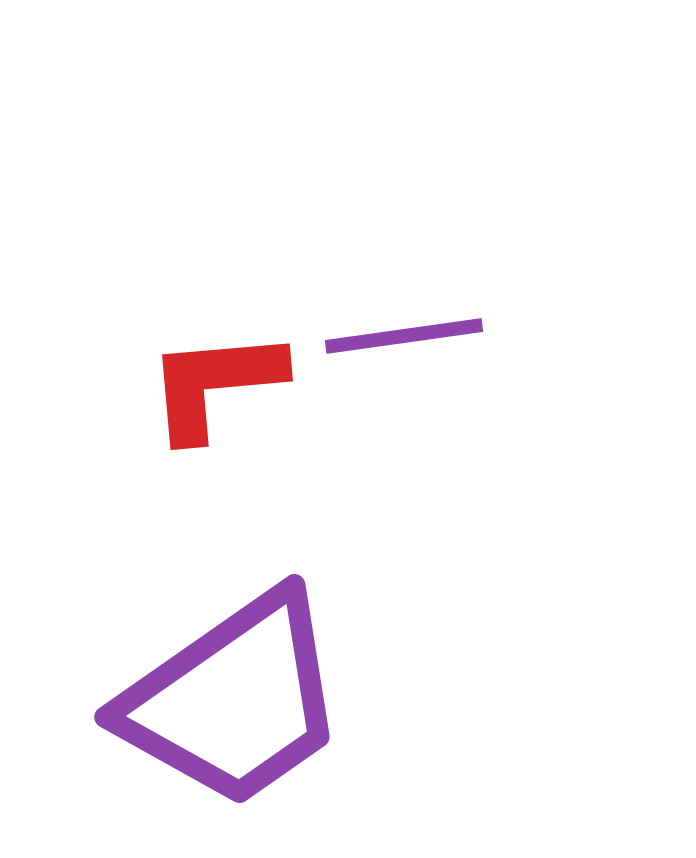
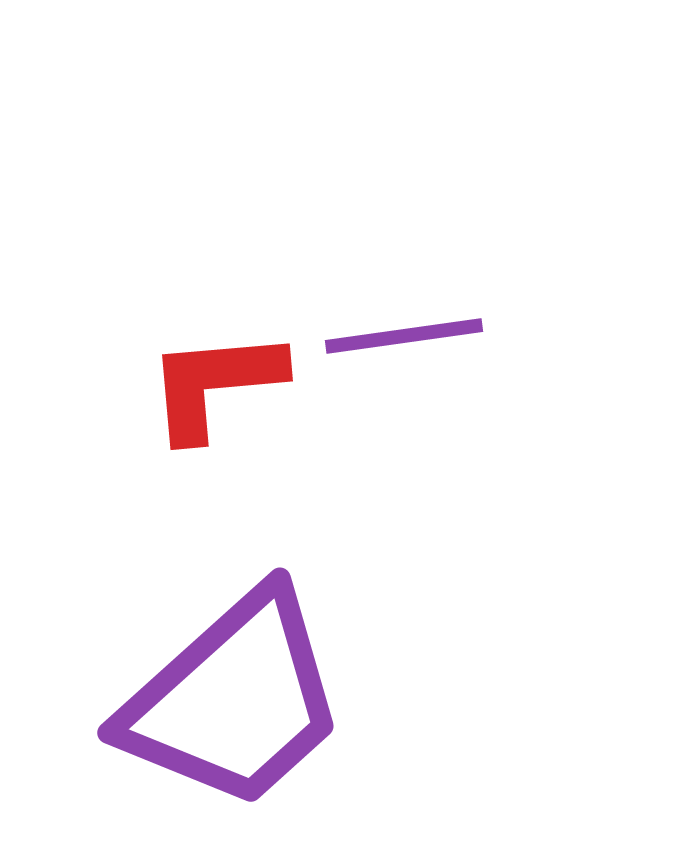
purple trapezoid: rotated 7 degrees counterclockwise
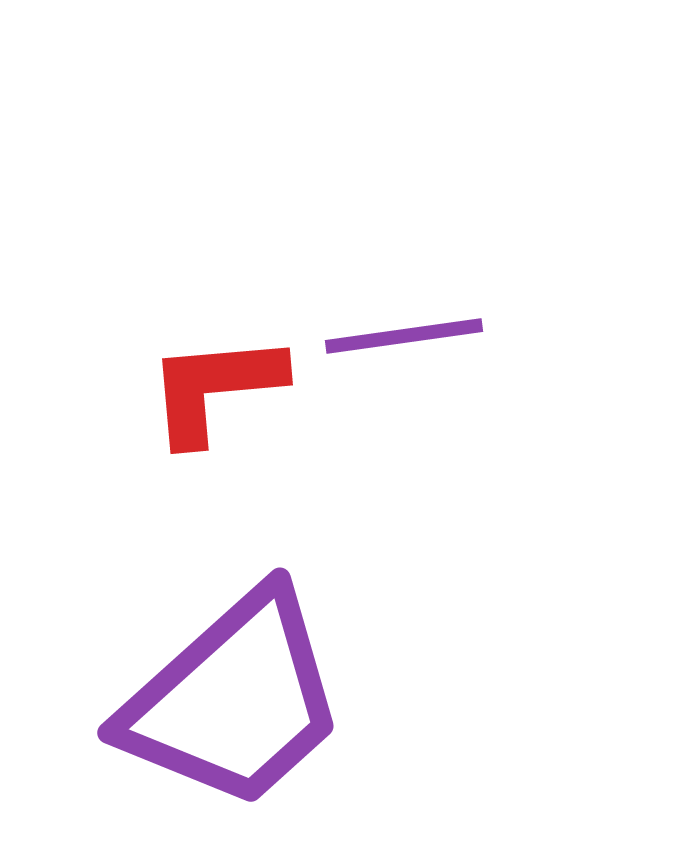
red L-shape: moved 4 px down
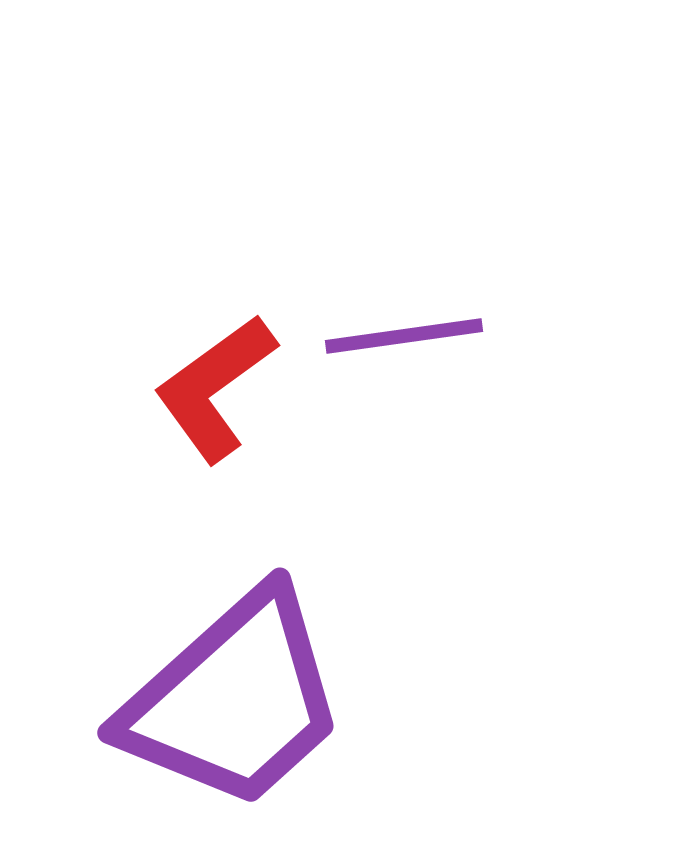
red L-shape: rotated 31 degrees counterclockwise
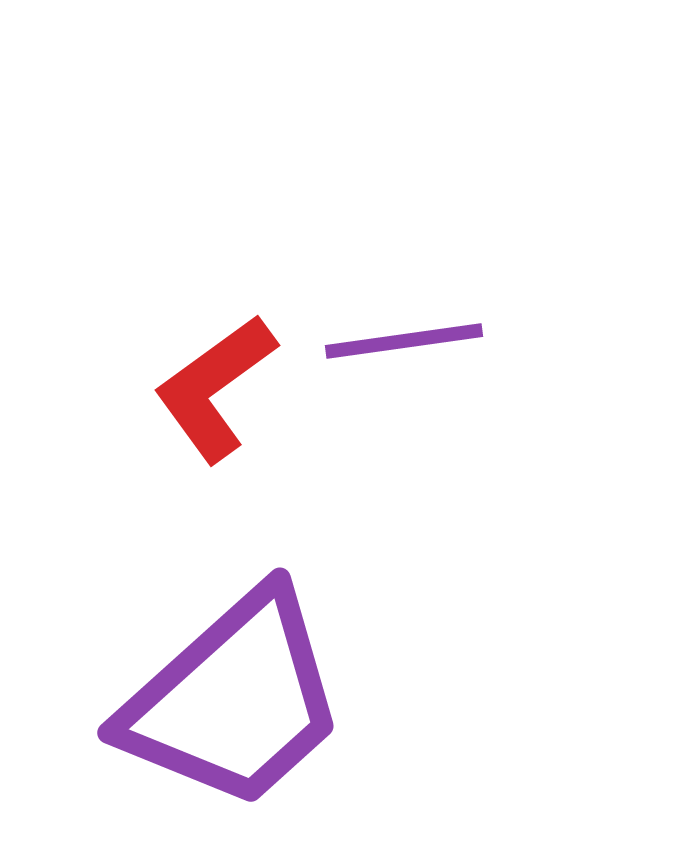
purple line: moved 5 px down
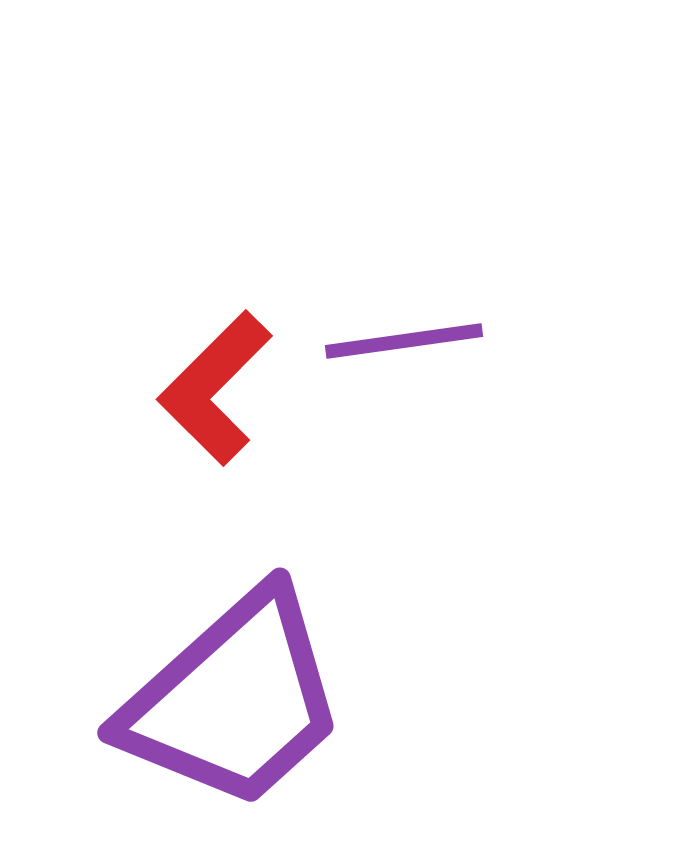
red L-shape: rotated 9 degrees counterclockwise
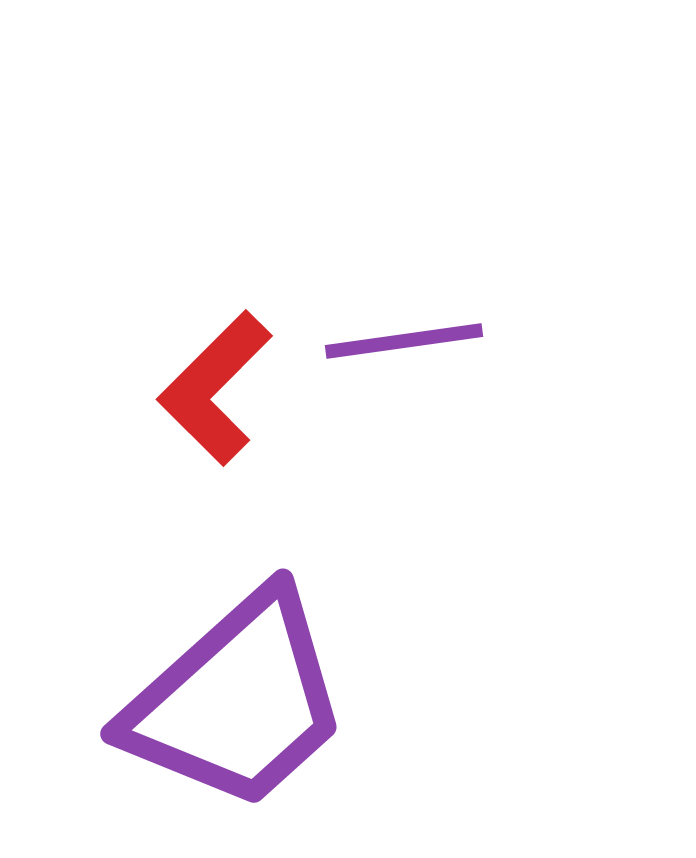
purple trapezoid: moved 3 px right, 1 px down
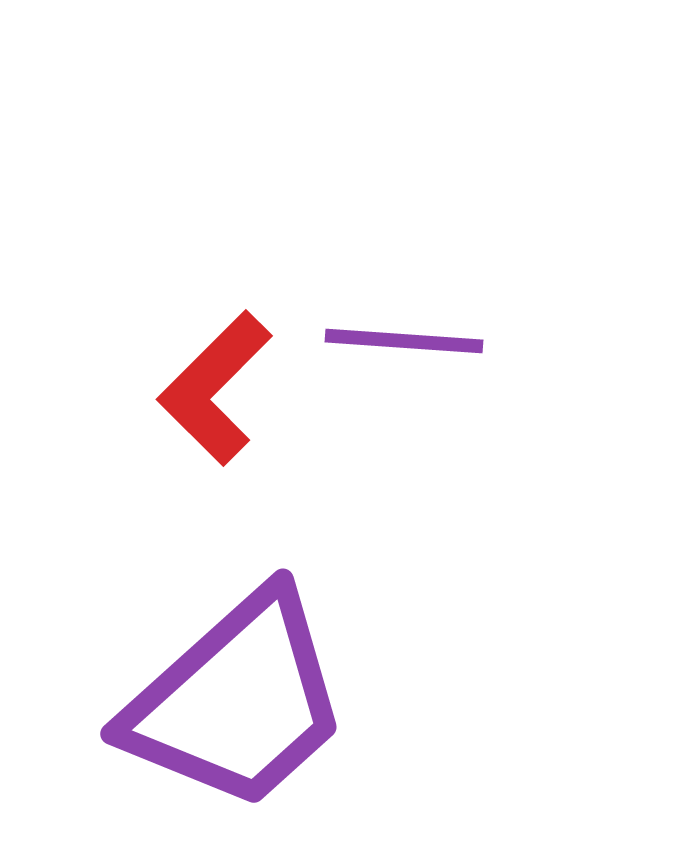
purple line: rotated 12 degrees clockwise
